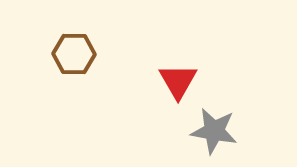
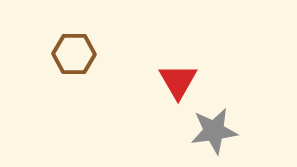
gray star: rotated 18 degrees counterclockwise
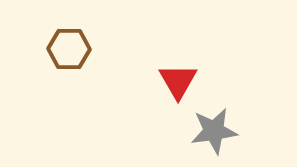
brown hexagon: moved 5 px left, 5 px up
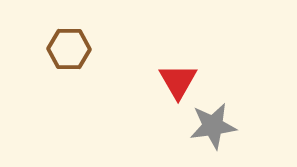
gray star: moved 1 px left, 5 px up
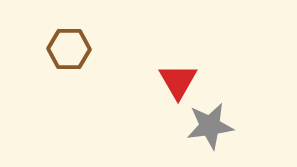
gray star: moved 3 px left
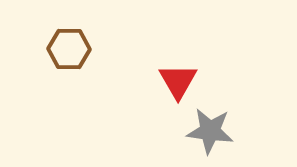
gray star: moved 5 px down; rotated 15 degrees clockwise
